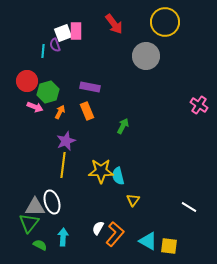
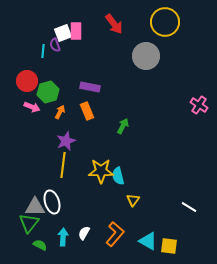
pink arrow: moved 3 px left
white semicircle: moved 14 px left, 5 px down
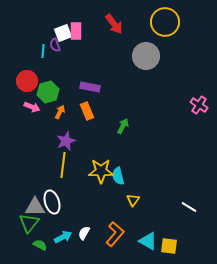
cyan arrow: rotated 60 degrees clockwise
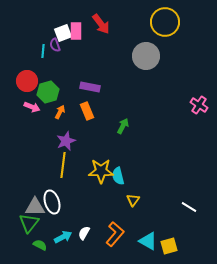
red arrow: moved 13 px left
yellow square: rotated 24 degrees counterclockwise
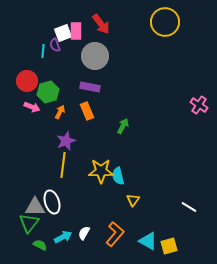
gray circle: moved 51 px left
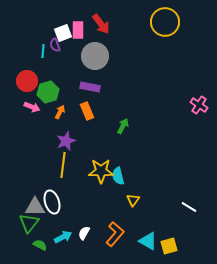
pink rectangle: moved 2 px right, 1 px up
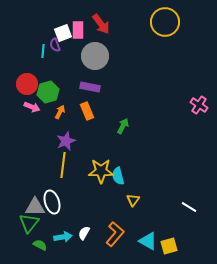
red circle: moved 3 px down
cyan arrow: rotated 18 degrees clockwise
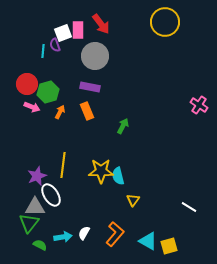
purple star: moved 29 px left, 35 px down
white ellipse: moved 1 px left, 7 px up; rotated 15 degrees counterclockwise
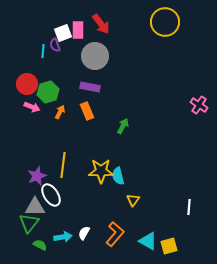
white line: rotated 63 degrees clockwise
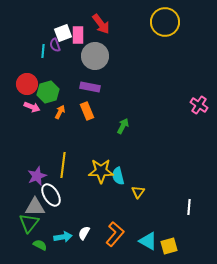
pink rectangle: moved 5 px down
yellow triangle: moved 5 px right, 8 px up
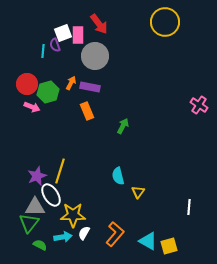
red arrow: moved 2 px left
orange arrow: moved 11 px right, 29 px up
yellow line: moved 3 px left, 6 px down; rotated 10 degrees clockwise
yellow star: moved 28 px left, 44 px down
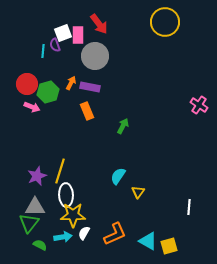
cyan semicircle: rotated 48 degrees clockwise
white ellipse: moved 15 px right; rotated 30 degrees clockwise
orange L-shape: rotated 25 degrees clockwise
